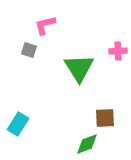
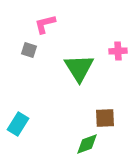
pink L-shape: moved 1 px up
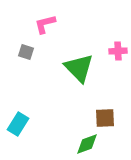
gray square: moved 3 px left, 2 px down
green triangle: rotated 12 degrees counterclockwise
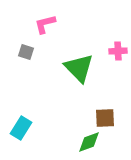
cyan rectangle: moved 3 px right, 4 px down
green diamond: moved 2 px right, 2 px up
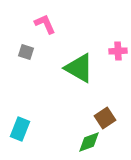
pink L-shape: rotated 80 degrees clockwise
green triangle: rotated 16 degrees counterclockwise
brown square: rotated 30 degrees counterclockwise
cyan rectangle: moved 1 px left, 1 px down; rotated 10 degrees counterclockwise
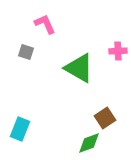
green diamond: moved 1 px down
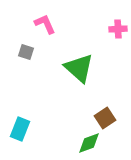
pink cross: moved 22 px up
green triangle: rotated 12 degrees clockwise
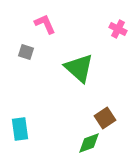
pink cross: rotated 30 degrees clockwise
cyan rectangle: rotated 30 degrees counterclockwise
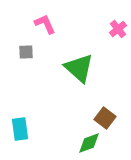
pink cross: rotated 24 degrees clockwise
gray square: rotated 21 degrees counterclockwise
brown square: rotated 20 degrees counterclockwise
